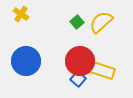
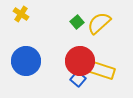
yellow semicircle: moved 2 px left, 1 px down
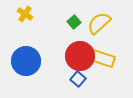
yellow cross: moved 4 px right
green square: moved 3 px left
red circle: moved 5 px up
yellow rectangle: moved 12 px up
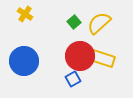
blue circle: moved 2 px left
blue square: moved 5 px left; rotated 21 degrees clockwise
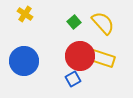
yellow semicircle: moved 4 px right; rotated 90 degrees clockwise
